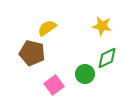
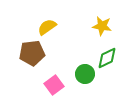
yellow semicircle: moved 1 px up
brown pentagon: rotated 20 degrees counterclockwise
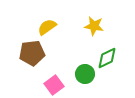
yellow star: moved 8 px left
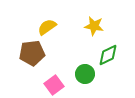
green diamond: moved 1 px right, 3 px up
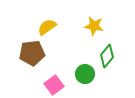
green diamond: moved 1 px left, 1 px down; rotated 25 degrees counterclockwise
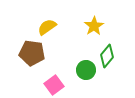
yellow star: rotated 30 degrees clockwise
brown pentagon: rotated 15 degrees clockwise
green circle: moved 1 px right, 4 px up
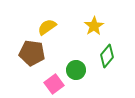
green circle: moved 10 px left
pink square: moved 1 px up
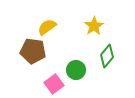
brown pentagon: moved 1 px right, 2 px up
